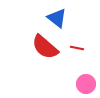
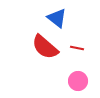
pink circle: moved 8 px left, 3 px up
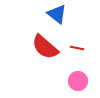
blue triangle: moved 4 px up
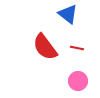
blue triangle: moved 11 px right
red semicircle: rotated 12 degrees clockwise
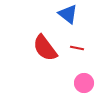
red semicircle: moved 1 px down
pink circle: moved 6 px right, 2 px down
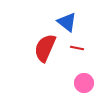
blue triangle: moved 1 px left, 8 px down
red semicircle: rotated 60 degrees clockwise
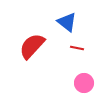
red semicircle: moved 13 px left, 2 px up; rotated 20 degrees clockwise
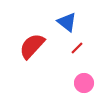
red line: rotated 56 degrees counterclockwise
